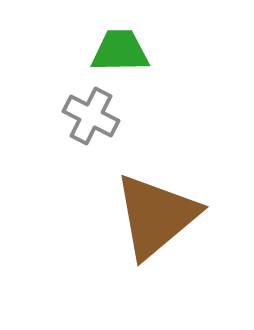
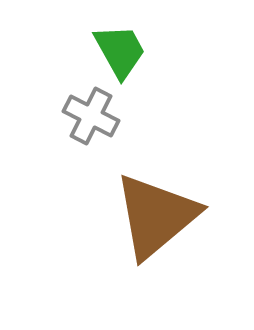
green trapezoid: rotated 62 degrees clockwise
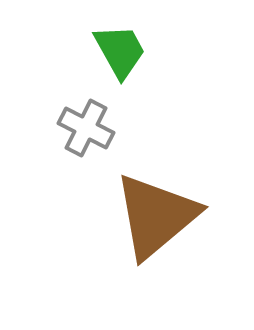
gray cross: moved 5 px left, 12 px down
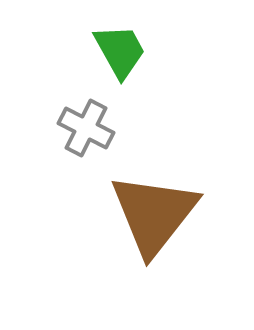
brown triangle: moved 2 px left, 2 px up; rotated 12 degrees counterclockwise
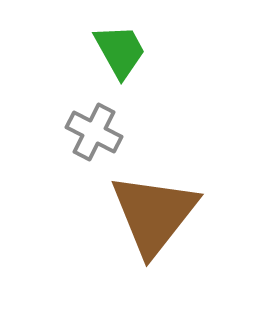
gray cross: moved 8 px right, 4 px down
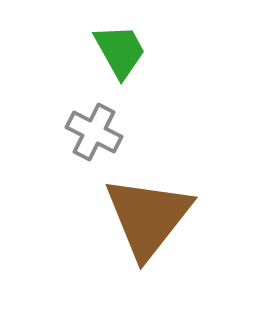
brown triangle: moved 6 px left, 3 px down
